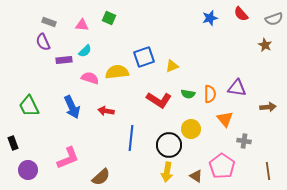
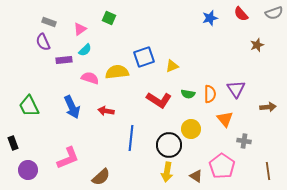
gray semicircle: moved 6 px up
pink triangle: moved 2 px left, 4 px down; rotated 40 degrees counterclockwise
brown star: moved 8 px left; rotated 24 degrees clockwise
cyan semicircle: moved 1 px up
purple triangle: moved 1 px left, 1 px down; rotated 48 degrees clockwise
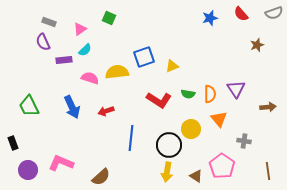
red arrow: rotated 28 degrees counterclockwise
orange triangle: moved 6 px left
pink L-shape: moved 7 px left, 5 px down; rotated 135 degrees counterclockwise
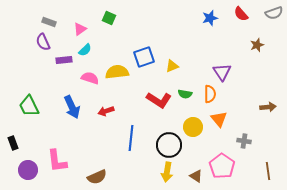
purple triangle: moved 14 px left, 17 px up
green semicircle: moved 3 px left
yellow circle: moved 2 px right, 2 px up
pink L-shape: moved 4 px left, 2 px up; rotated 120 degrees counterclockwise
brown semicircle: moved 4 px left; rotated 18 degrees clockwise
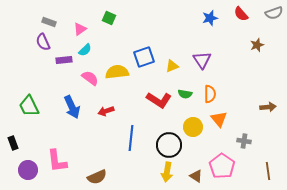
purple triangle: moved 20 px left, 12 px up
pink semicircle: rotated 18 degrees clockwise
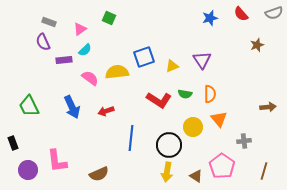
gray cross: rotated 16 degrees counterclockwise
brown line: moved 4 px left; rotated 24 degrees clockwise
brown semicircle: moved 2 px right, 3 px up
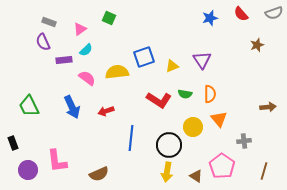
cyan semicircle: moved 1 px right
pink semicircle: moved 3 px left
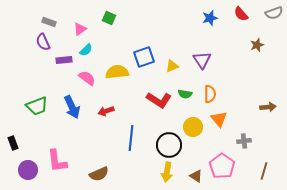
green trapezoid: moved 8 px right; rotated 85 degrees counterclockwise
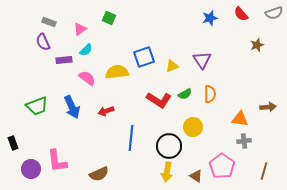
green semicircle: rotated 40 degrees counterclockwise
orange triangle: moved 21 px right; rotated 42 degrees counterclockwise
black circle: moved 1 px down
purple circle: moved 3 px right, 1 px up
